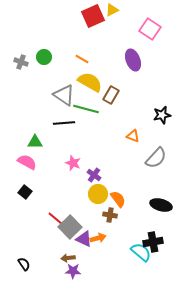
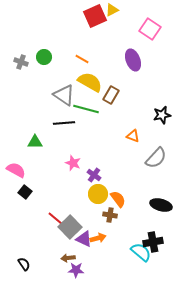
red square: moved 2 px right
pink semicircle: moved 11 px left, 8 px down
purple star: moved 3 px right, 1 px up
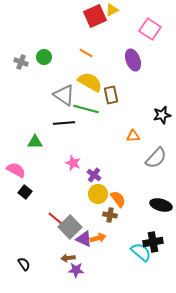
orange line: moved 4 px right, 6 px up
brown rectangle: rotated 42 degrees counterclockwise
orange triangle: rotated 24 degrees counterclockwise
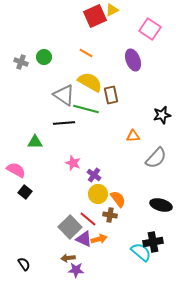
red line: moved 32 px right
orange arrow: moved 1 px right, 1 px down
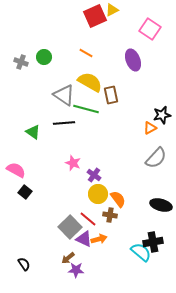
orange triangle: moved 17 px right, 8 px up; rotated 24 degrees counterclockwise
green triangle: moved 2 px left, 10 px up; rotated 35 degrees clockwise
brown arrow: rotated 32 degrees counterclockwise
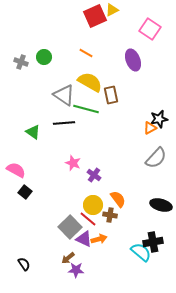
black star: moved 3 px left, 4 px down
yellow circle: moved 5 px left, 11 px down
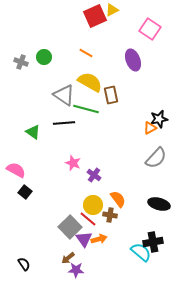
black ellipse: moved 2 px left, 1 px up
purple triangle: rotated 30 degrees clockwise
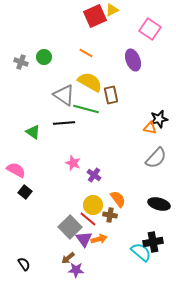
orange triangle: rotated 40 degrees clockwise
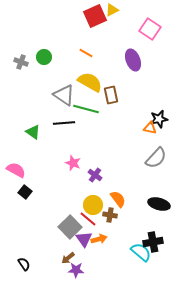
purple cross: moved 1 px right
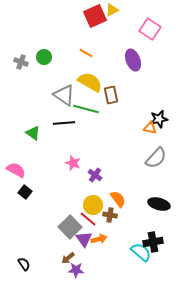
green triangle: moved 1 px down
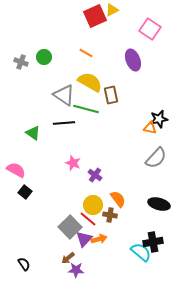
purple triangle: rotated 18 degrees clockwise
